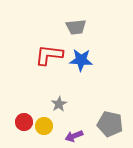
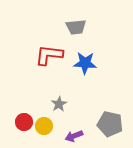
blue star: moved 4 px right, 3 px down
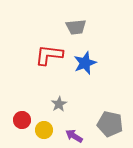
blue star: rotated 25 degrees counterclockwise
red circle: moved 2 px left, 2 px up
yellow circle: moved 4 px down
purple arrow: rotated 54 degrees clockwise
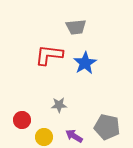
blue star: rotated 10 degrees counterclockwise
gray star: moved 1 px down; rotated 28 degrees clockwise
gray pentagon: moved 3 px left, 3 px down
yellow circle: moved 7 px down
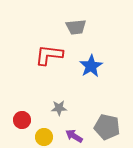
blue star: moved 6 px right, 3 px down
gray star: moved 3 px down
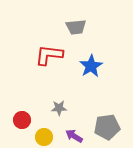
gray pentagon: rotated 20 degrees counterclockwise
